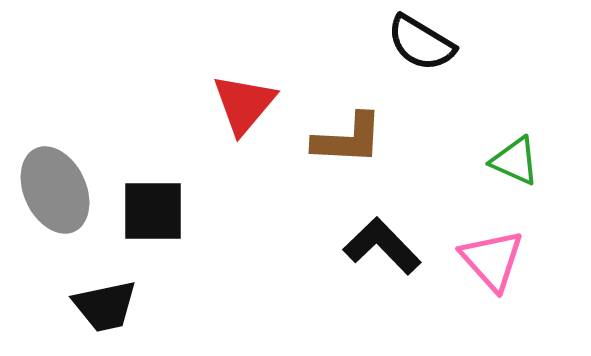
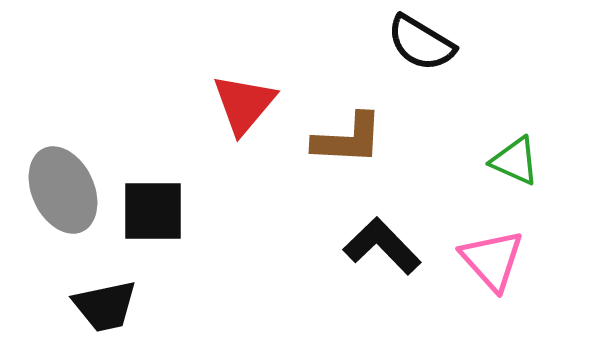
gray ellipse: moved 8 px right
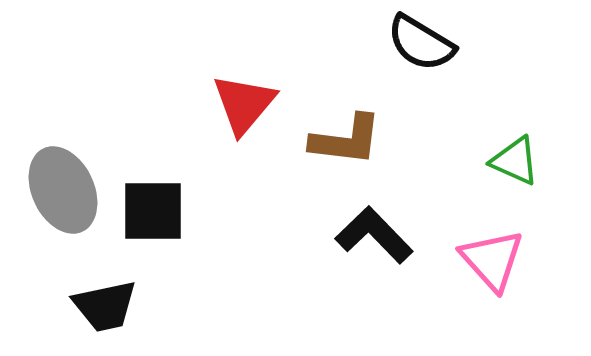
brown L-shape: moved 2 px left, 1 px down; rotated 4 degrees clockwise
black L-shape: moved 8 px left, 11 px up
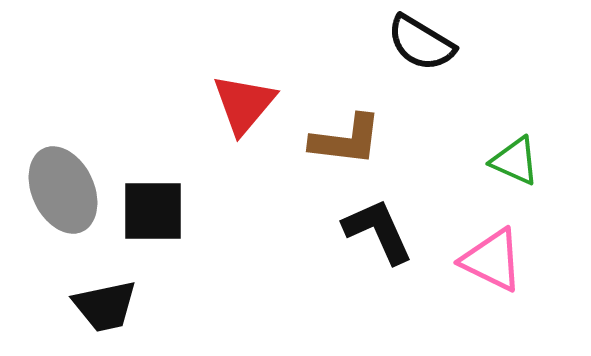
black L-shape: moved 4 px right, 4 px up; rotated 20 degrees clockwise
pink triangle: rotated 22 degrees counterclockwise
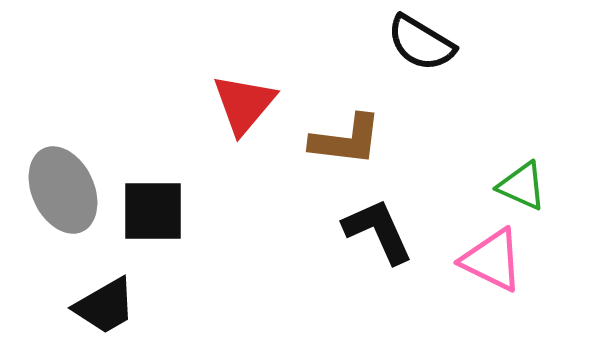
green triangle: moved 7 px right, 25 px down
black trapezoid: rotated 18 degrees counterclockwise
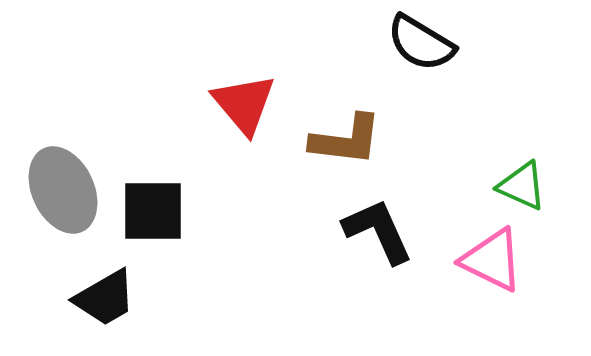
red triangle: rotated 20 degrees counterclockwise
black trapezoid: moved 8 px up
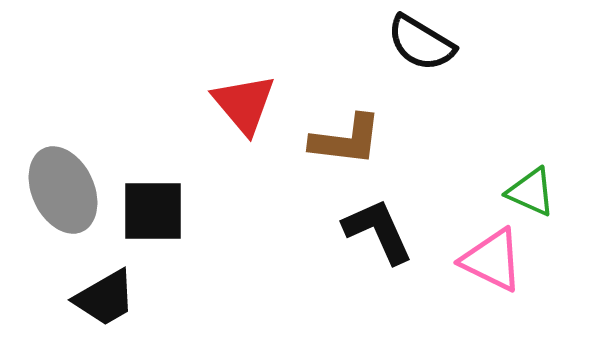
green triangle: moved 9 px right, 6 px down
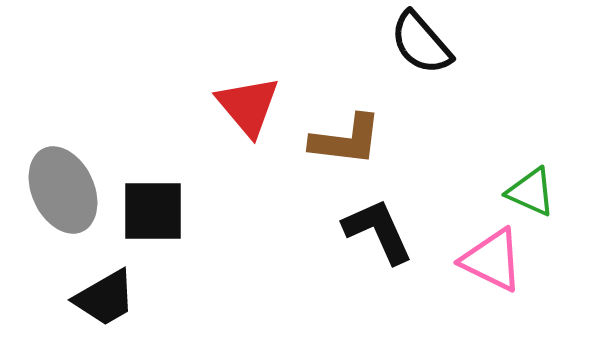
black semicircle: rotated 18 degrees clockwise
red triangle: moved 4 px right, 2 px down
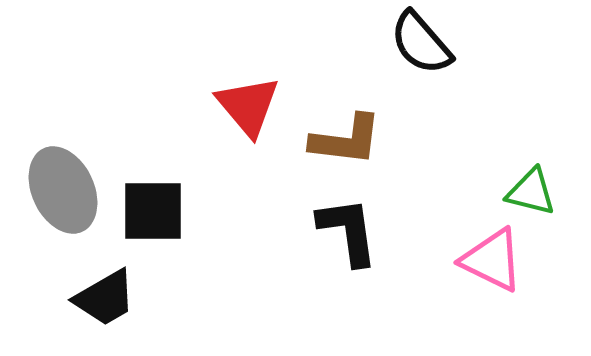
green triangle: rotated 10 degrees counterclockwise
black L-shape: moved 30 px left; rotated 16 degrees clockwise
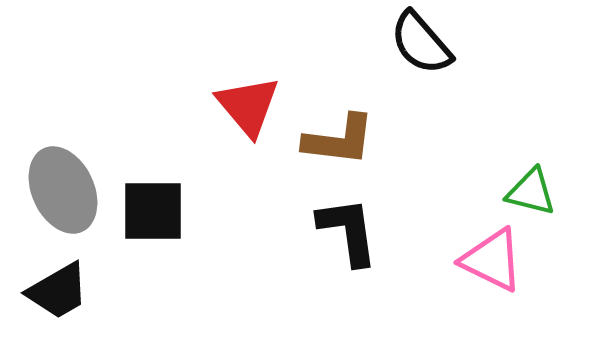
brown L-shape: moved 7 px left
black trapezoid: moved 47 px left, 7 px up
